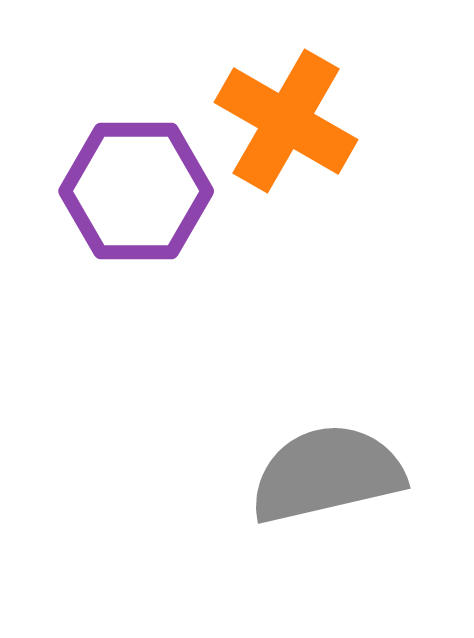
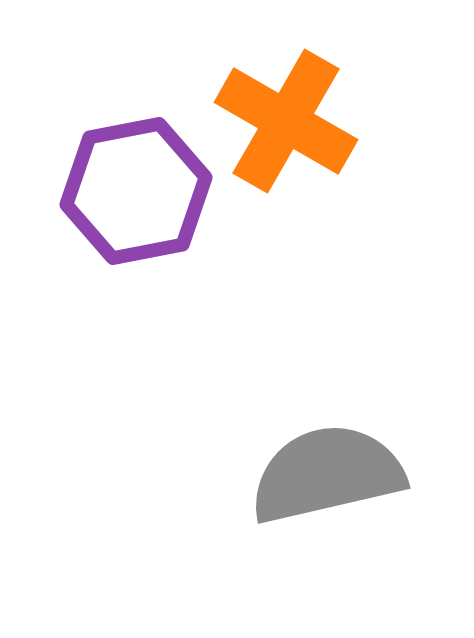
purple hexagon: rotated 11 degrees counterclockwise
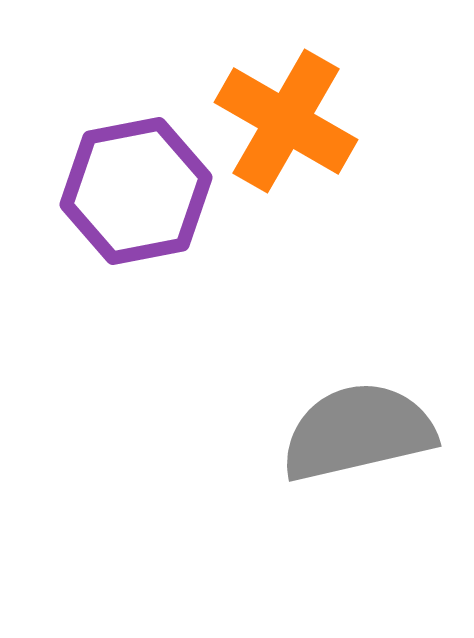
gray semicircle: moved 31 px right, 42 px up
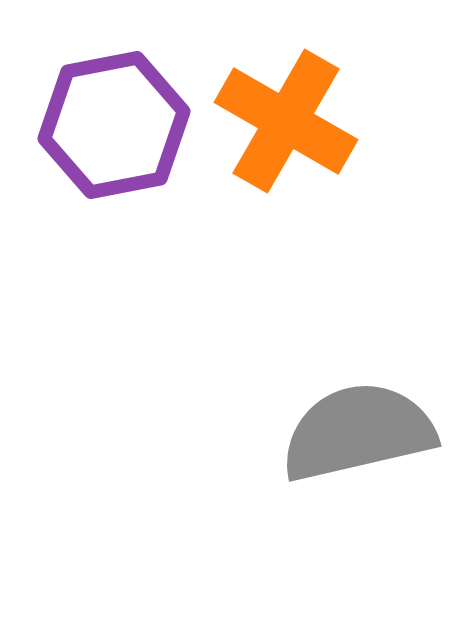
purple hexagon: moved 22 px left, 66 px up
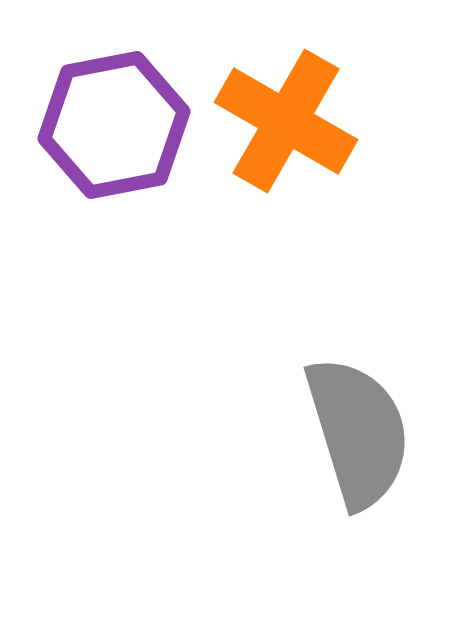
gray semicircle: rotated 86 degrees clockwise
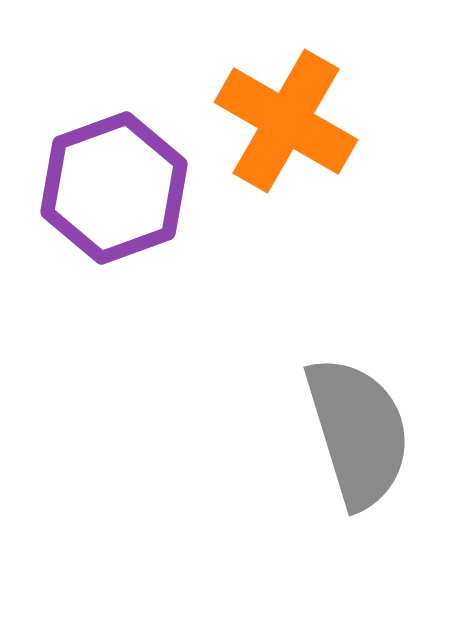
purple hexagon: moved 63 px down; rotated 9 degrees counterclockwise
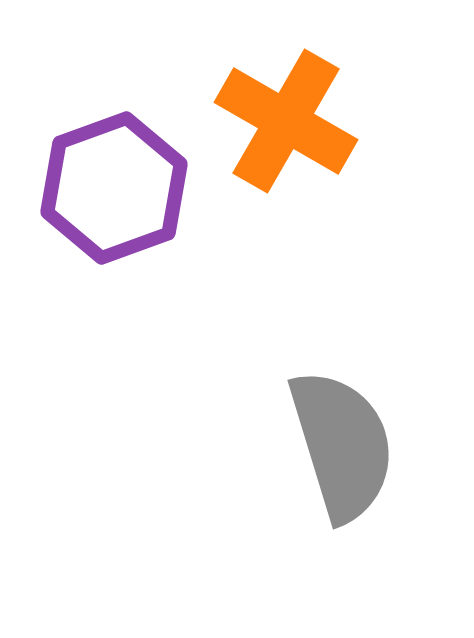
gray semicircle: moved 16 px left, 13 px down
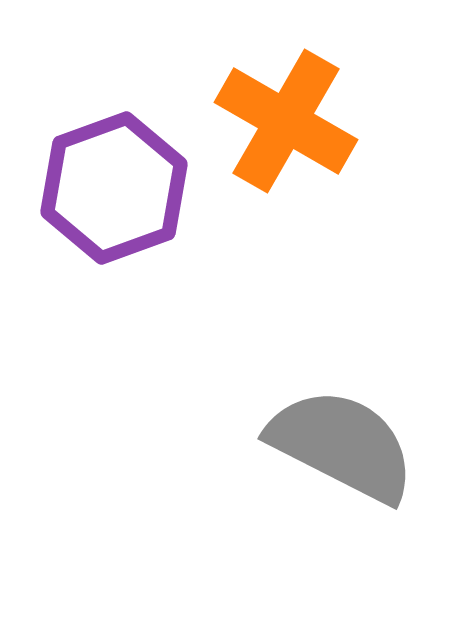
gray semicircle: rotated 46 degrees counterclockwise
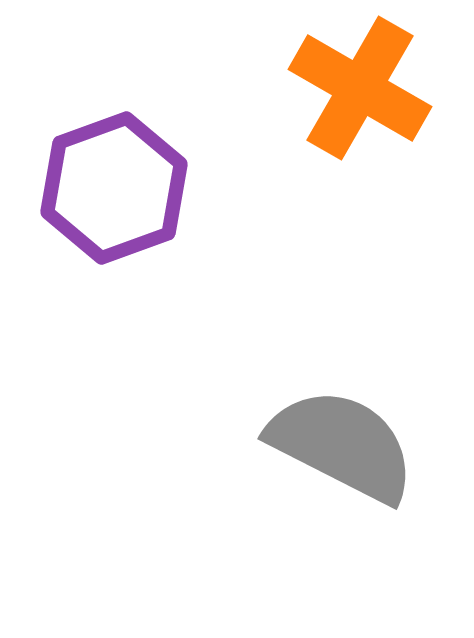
orange cross: moved 74 px right, 33 px up
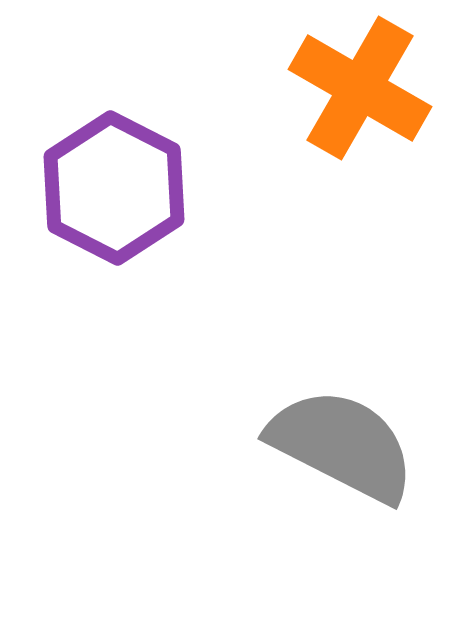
purple hexagon: rotated 13 degrees counterclockwise
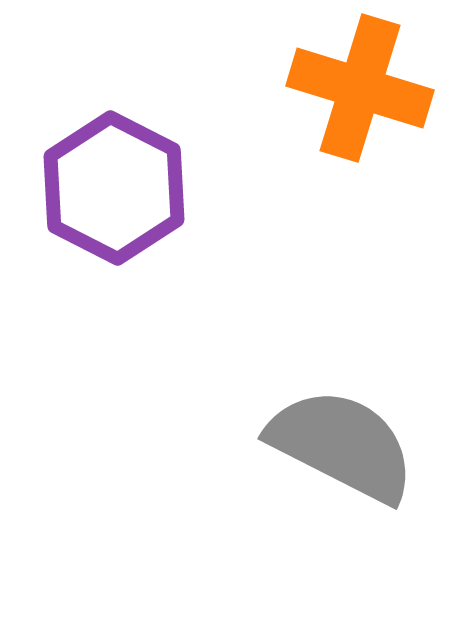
orange cross: rotated 13 degrees counterclockwise
